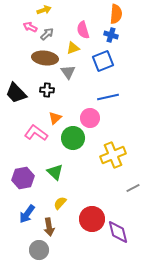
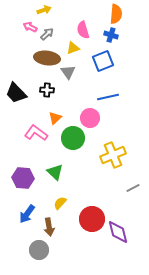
brown ellipse: moved 2 px right
purple hexagon: rotated 15 degrees clockwise
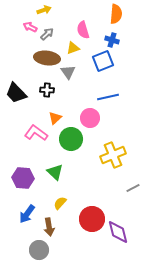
blue cross: moved 1 px right, 5 px down
green circle: moved 2 px left, 1 px down
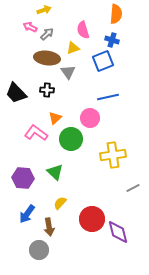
yellow cross: rotated 15 degrees clockwise
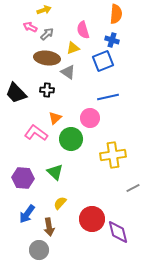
gray triangle: rotated 21 degrees counterclockwise
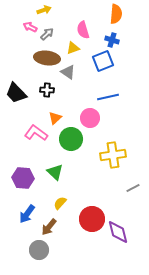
brown arrow: rotated 48 degrees clockwise
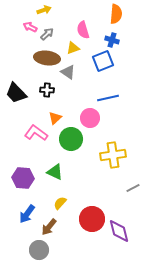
blue line: moved 1 px down
green triangle: rotated 18 degrees counterclockwise
purple diamond: moved 1 px right, 1 px up
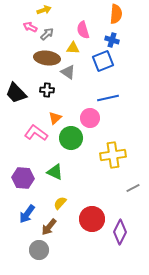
yellow triangle: rotated 24 degrees clockwise
green circle: moved 1 px up
purple diamond: moved 1 px right, 1 px down; rotated 40 degrees clockwise
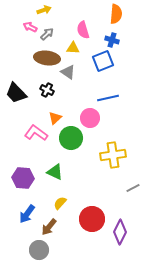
black cross: rotated 24 degrees clockwise
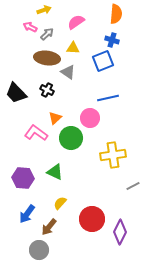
pink semicircle: moved 7 px left, 8 px up; rotated 72 degrees clockwise
gray line: moved 2 px up
